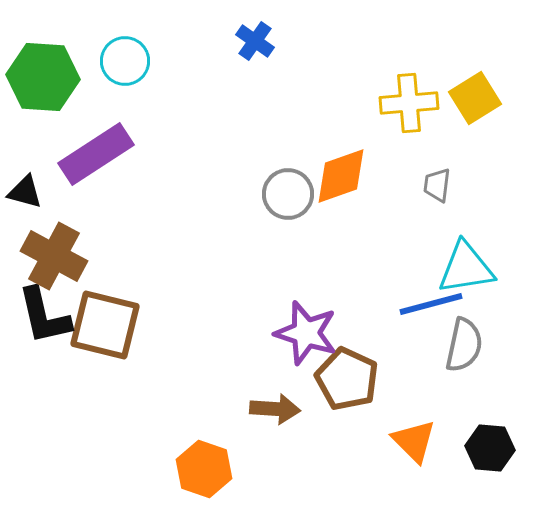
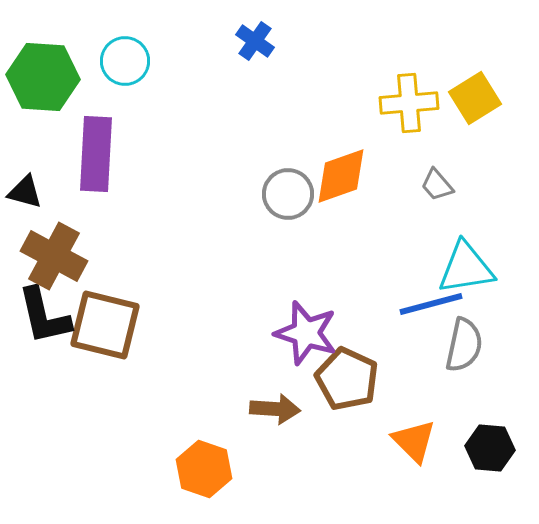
purple rectangle: rotated 54 degrees counterclockwise
gray trapezoid: rotated 48 degrees counterclockwise
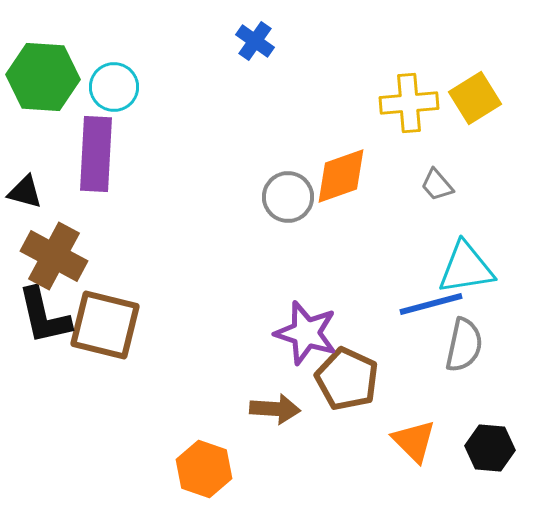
cyan circle: moved 11 px left, 26 px down
gray circle: moved 3 px down
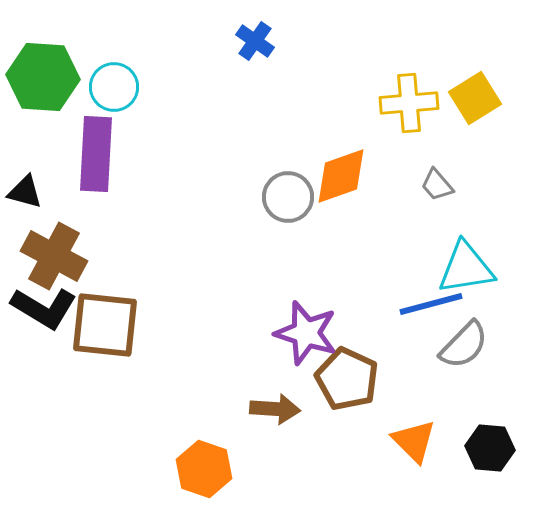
black L-shape: moved 8 px up; rotated 46 degrees counterclockwise
brown square: rotated 8 degrees counterclockwise
gray semicircle: rotated 32 degrees clockwise
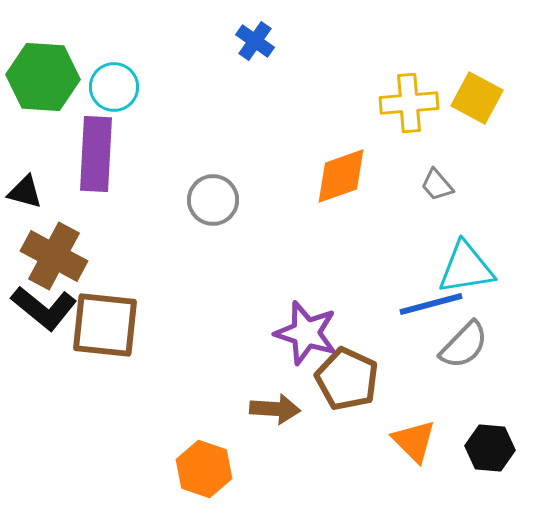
yellow square: moved 2 px right; rotated 30 degrees counterclockwise
gray circle: moved 75 px left, 3 px down
black L-shape: rotated 8 degrees clockwise
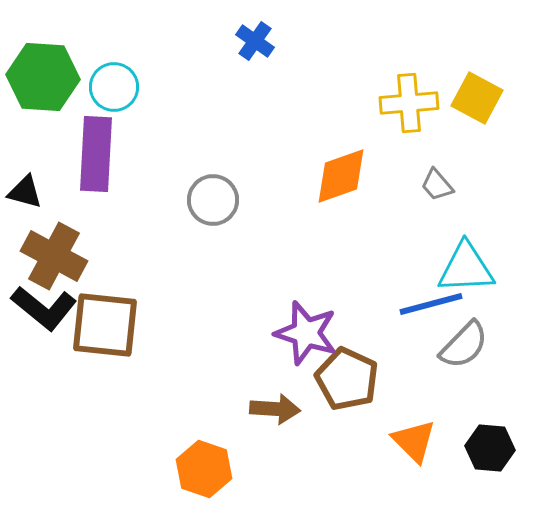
cyan triangle: rotated 6 degrees clockwise
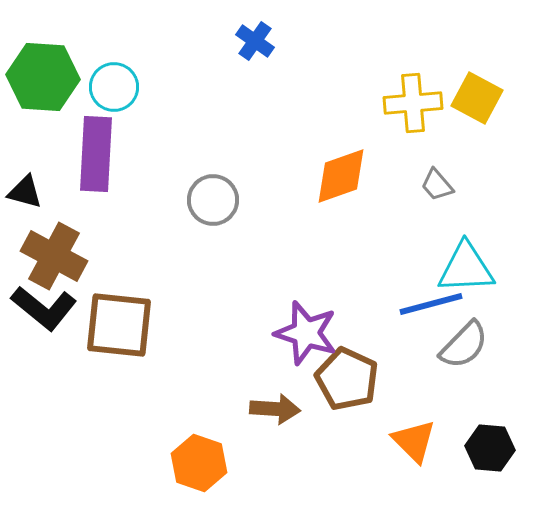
yellow cross: moved 4 px right
brown square: moved 14 px right
orange hexagon: moved 5 px left, 6 px up
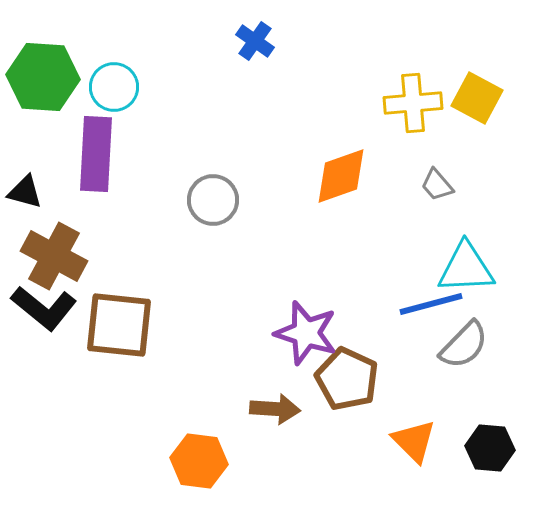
orange hexagon: moved 2 px up; rotated 12 degrees counterclockwise
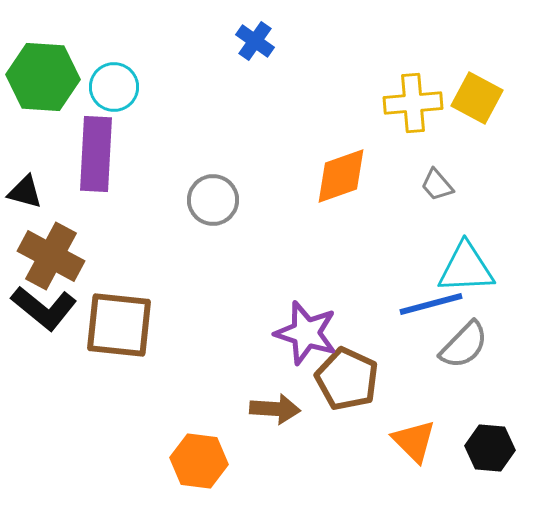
brown cross: moved 3 px left
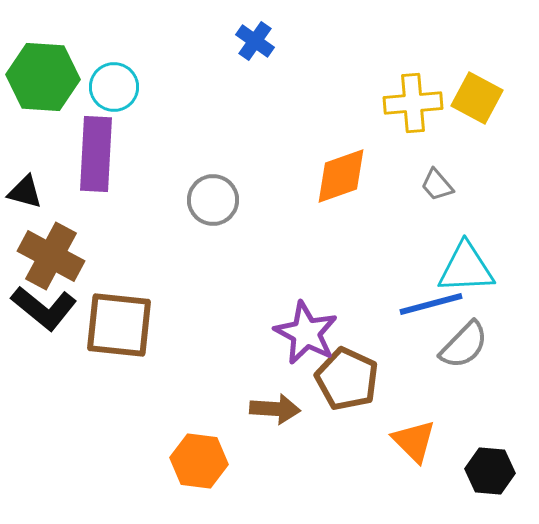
purple star: rotated 10 degrees clockwise
black hexagon: moved 23 px down
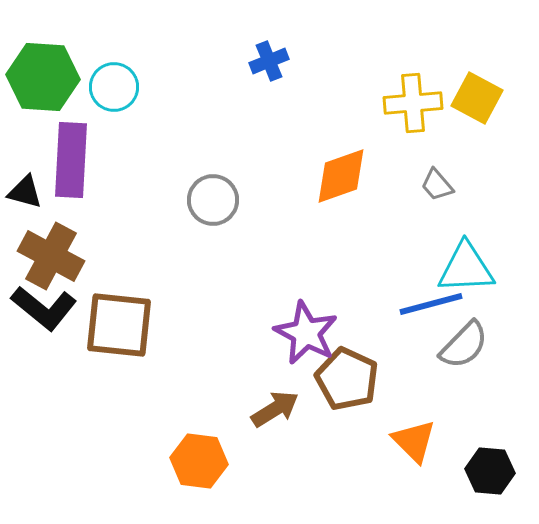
blue cross: moved 14 px right, 20 px down; rotated 33 degrees clockwise
purple rectangle: moved 25 px left, 6 px down
brown arrow: rotated 36 degrees counterclockwise
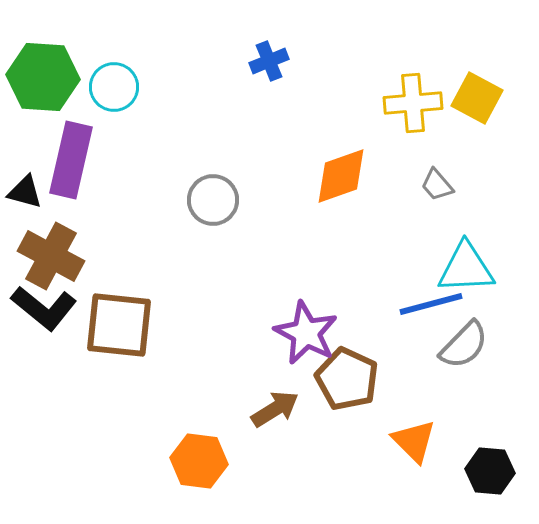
purple rectangle: rotated 10 degrees clockwise
